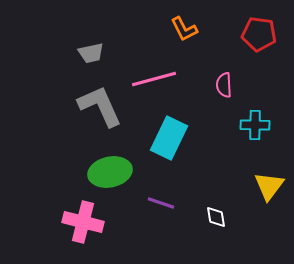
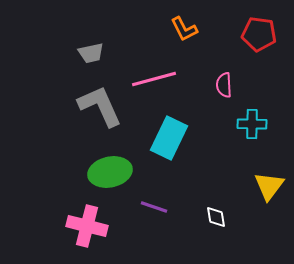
cyan cross: moved 3 px left, 1 px up
purple line: moved 7 px left, 4 px down
pink cross: moved 4 px right, 4 px down
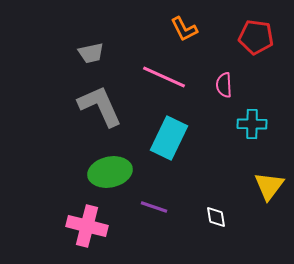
red pentagon: moved 3 px left, 3 px down
pink line: moved 10 px right, 2 px up; rotated 39 degrees clockwise
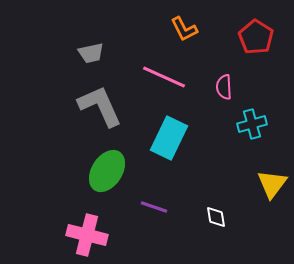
red pentagon: rotated 24 degrees clockwise
pink semicircle: moved 2 px down
cyan cross: rotated 16 degrees counterclockwise
green ellipse: moved 3 px left, 1 px up; rotated 45 degrees counterclockwise
yellow triangle: moved 3 px right, 2 px up
pink cross: moved 9 px down
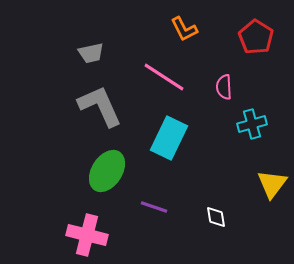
pink line: rotated 9 degrees clockwise
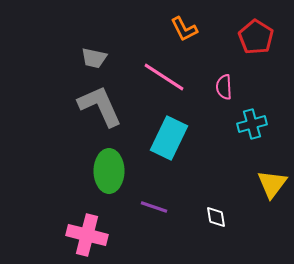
gray trapezoid: moved 3 px right, 5 px down; rotated 24 degrees clockwise
green ellipse: moved 2 px right; rotated 33 degrees counterclockwise
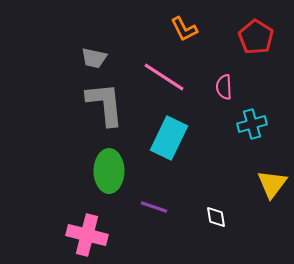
gray L-shape: moved 5 px right, 2 px up; rotated 18 degrees clockwise
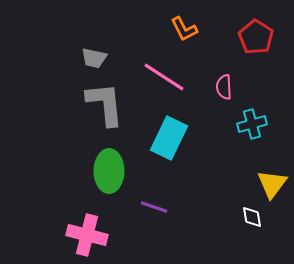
white diamond: moved 36 px right
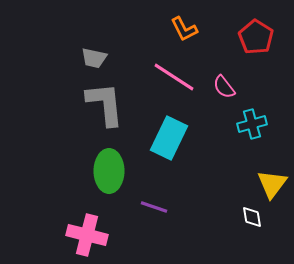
pink line: moved 10 px right
pink semicircle: rotated 35 degrees counterclockwise
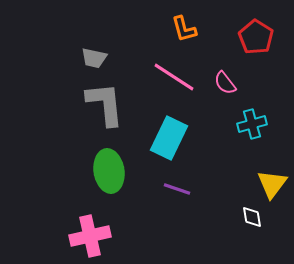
orange L-shape: rotated 12 degrees clockwise
pink semicircle: moved 1 px right, 4 px up
green ellipse: rotated 9 degrees counterclockwise
purple line: moved 23 px right, 18 px up
pink cross: moved 3 px right, 1 px down; rotated 27 degrees counterclockwise
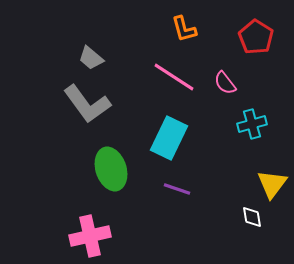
gray trapezoid: moved 3 px left; rotated 28 degrees clockwise
gray L-shape: moved 18 px left; rotated 150 degrees clockwise
green ellipse: moved 2 px right, 2 px up; rotated 9 degrees counterclockwise
